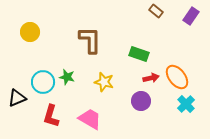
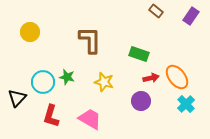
black triangle: rotated 24 degrees counterclockwise
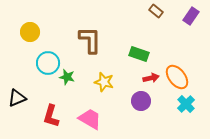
cyan circle: moved 5 px right, 19 px up
black triangle: rotated 24 degrees clockwise
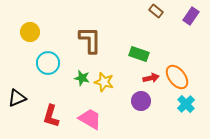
green star: moved 15 px right, 1 px down
